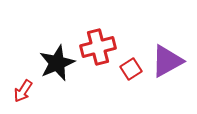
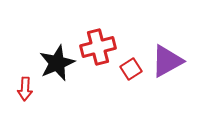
red arrow: moved 2 px right, 2 px up; rotated 30 degrees counterclockwise
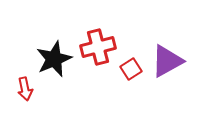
black star: moved 3 px left, 4 px up
red arrow: rotated 15 degrees counterclockwise
